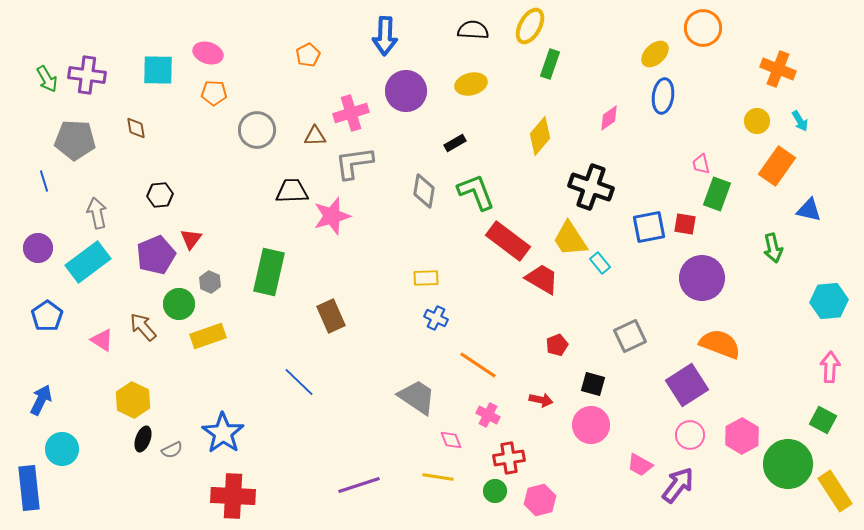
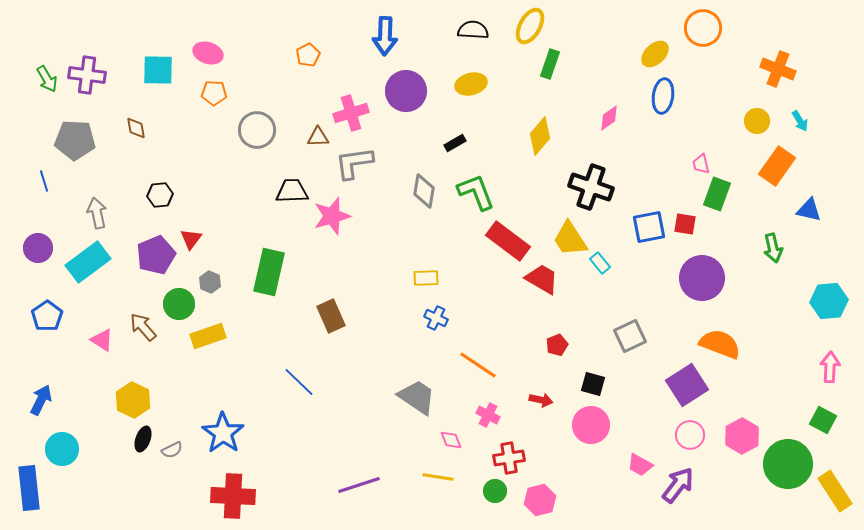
brown triangle at (315, 136): moved 3 px right, 1 px down
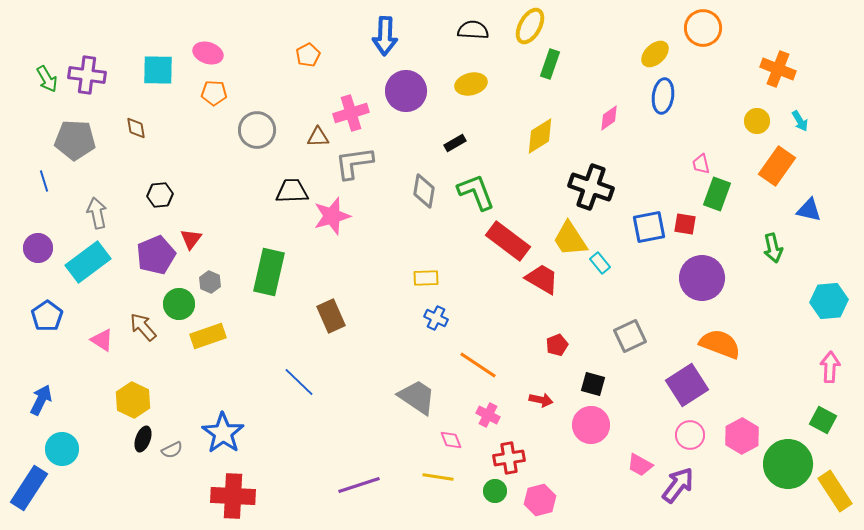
yellow diamond at (540, 136): rotated 18 degrees clockwise
blue rectangle at (29, 488): rotated 39 degrees clockwise
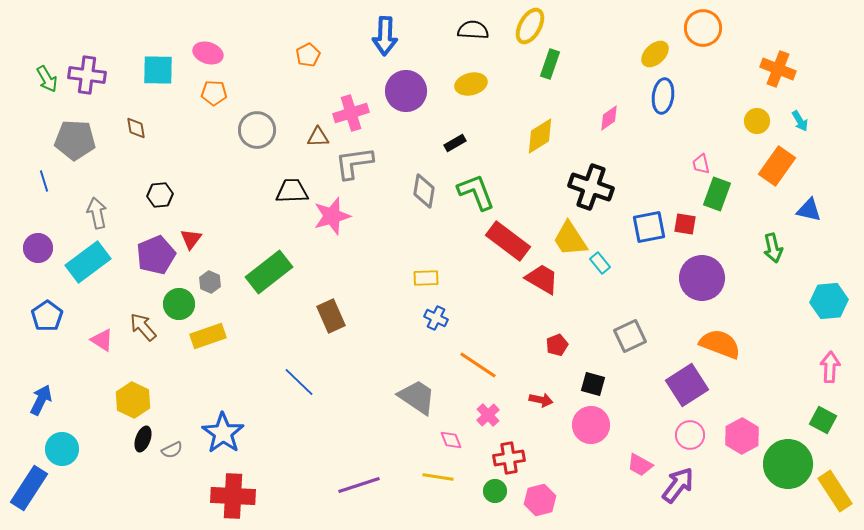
green rectangle at (269, 272): rotated 39 degrees clockwise
pink cross at (488, 415): rotated 20 degrees clockwise
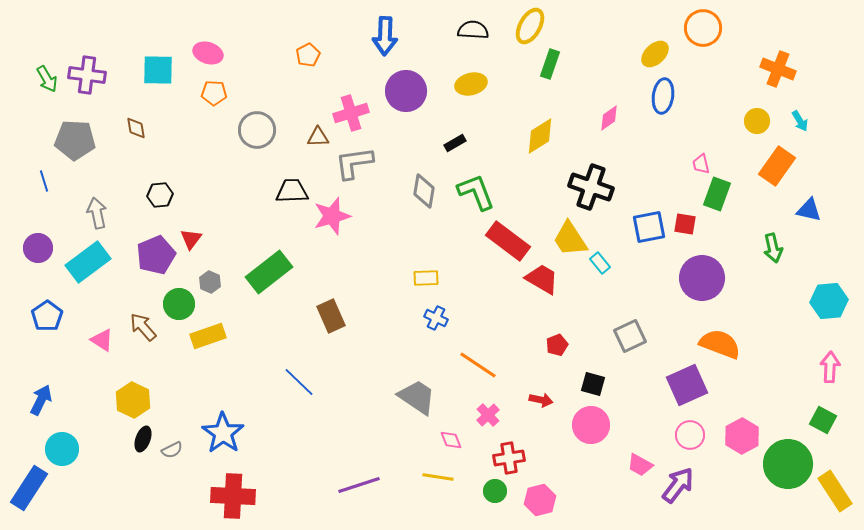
purple square at (687, 385): rotated 9 degrees clockwise
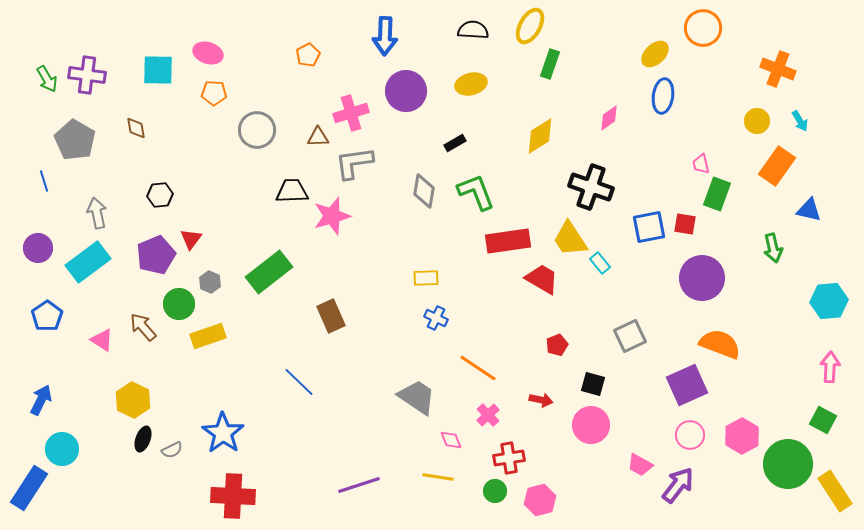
gray pentagon at (75, 140): rotated 27 degrees clockwise
red rectangle at (508, 241): rotated 45 degrees counterclockwise
orange line at (478, 365): moved 3 px down
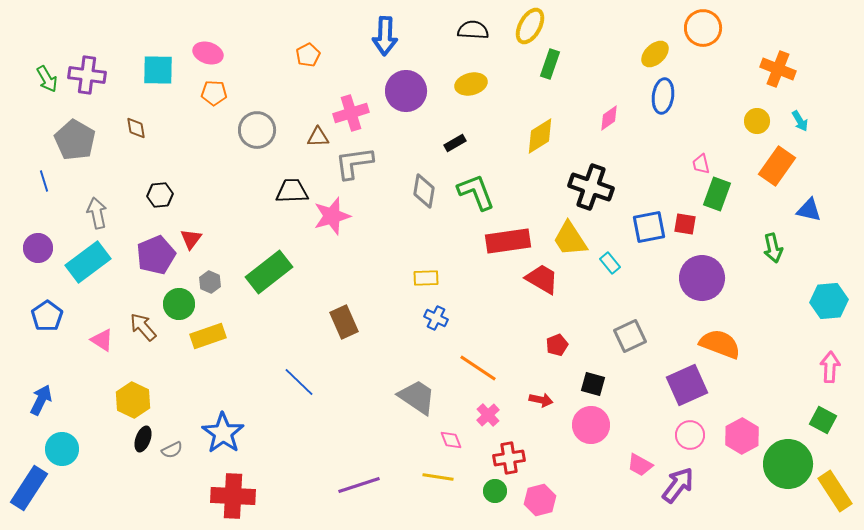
cyan rectangle at (600, 263): moved 10 px right
brown rectangle at (331, 316): moved 13 px right, 6 px down
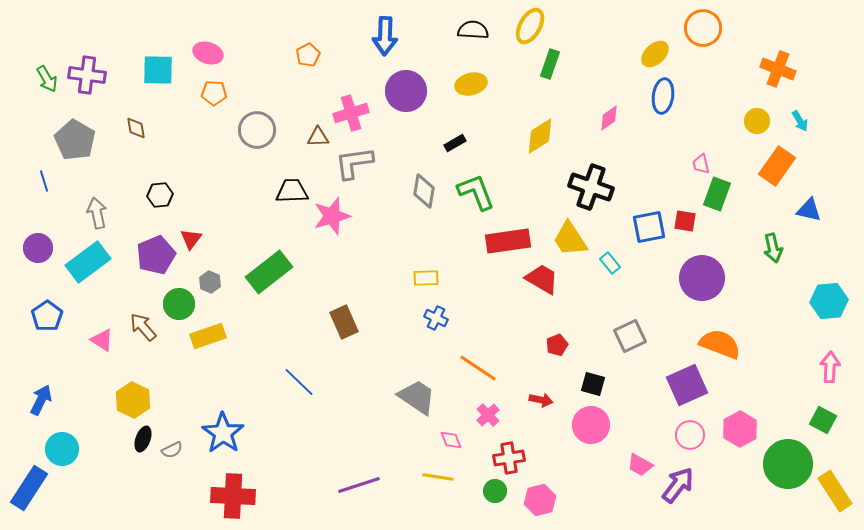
red square at (685, 224): moved 3 px up
pink hexagon at (742, 436): moved 2 px left, 7 px up
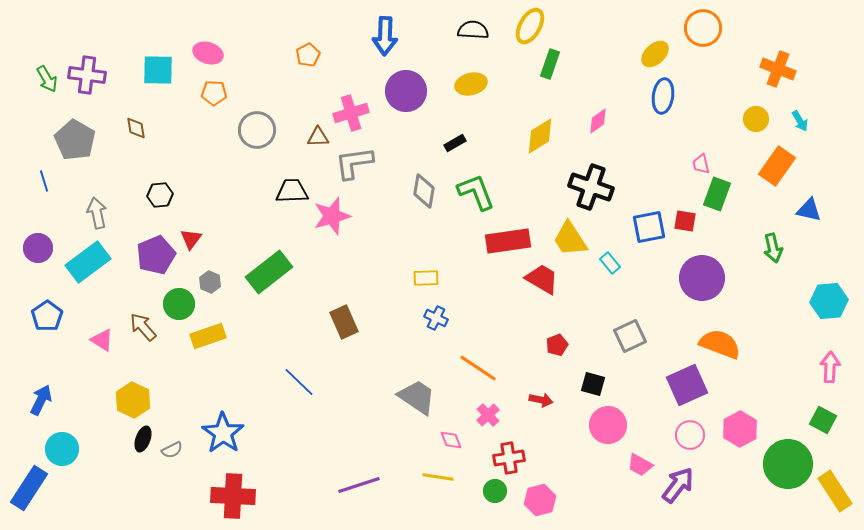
pink diamond at (609, 118): moved 11 px left, 3 px down
yellow circle at (757, 121): moved 1 px left, 2 px up
pink circle at (591, 425): moved 17 px right
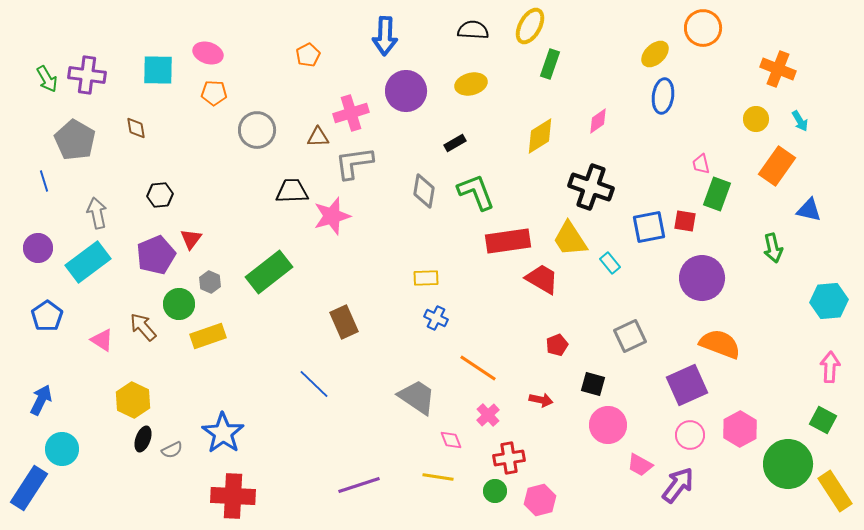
blue line at (299, 382): moved 15 px right, 2 px down
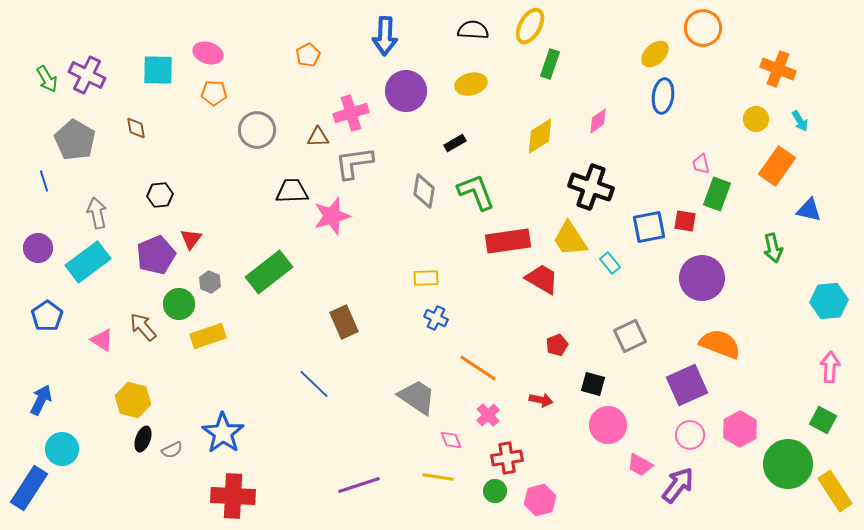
purple cross at (87, 75): rotated 18 degrees clockwise
yellow hexagon at (133, 400): rotated 12 degrees counterclockwise
red cross at (509, 458): moved 2 px left
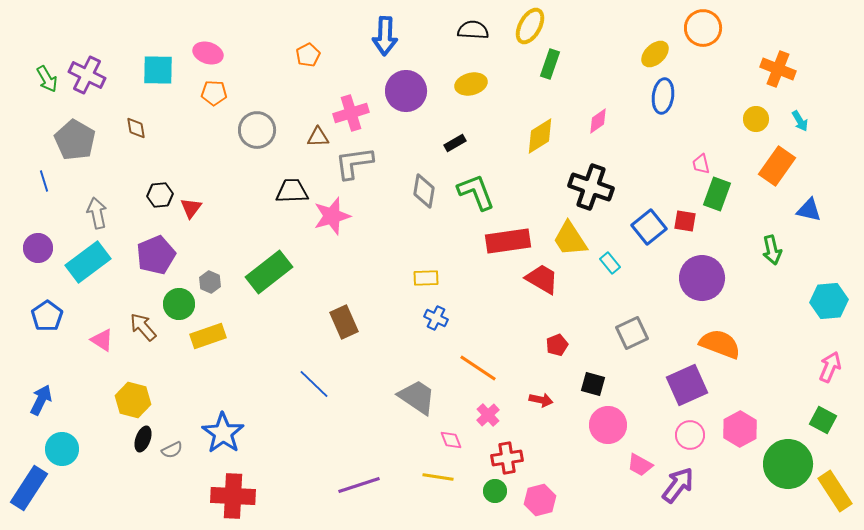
blue square at (649, 227): rotated 28 degrees counterclockwise
red triangle at (191, 239): moved 31 px up
green arrow at (773, 248): moved 1 px left, 2 px down
gray square at (630, 336): moved 2 px right, 3 px up
pink arrow at (830, 367): rotated 20 degrees clockwise
